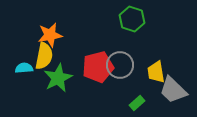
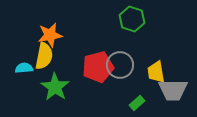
green star: moved 3 px left, 9 px down; rotated 12 degrees counterclockwise
gray trapezoid: rotated 44 degrees counterclockwise
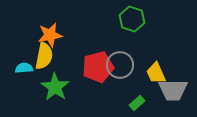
yellow trapezoid: moved 1 px down; rotated 15 degrees counterclockwise
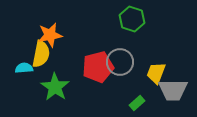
yellow semicircle: moved 3 px left, 2 px up
gray circle: moved 3 px up
yellow trapezoid: rotated 45 degrees clockwise
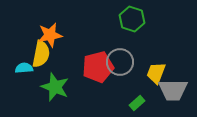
green star: rotated 12 degrees counterclockwise
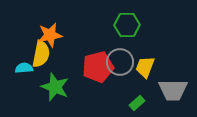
green hexagon: moved 5 px left, 6 px down; rotated 20 degrees counterclockwise
yellow trapezoid: moved 11 px left, 6 px up
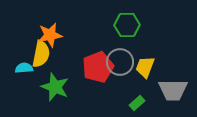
red pentagon: rotated 8 degrees counterclockwise
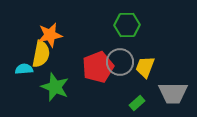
cyan semicircle: moved 1 px down
gray trapezoid: moved 3 px down
